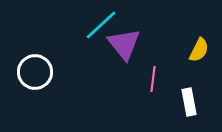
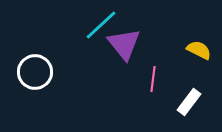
yellow semicircle: rotated 90 degrees counterclockwise
white rectangle: rotated 48 degrees clockwise
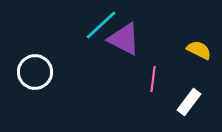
purple triangle: moved 5 px up; rotated 24 degrees counterclockwise
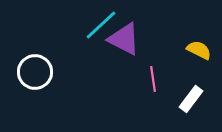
pink line: rotated 15 degrees counterclockwise
white rectangle: moved 2 px right, 3 px up
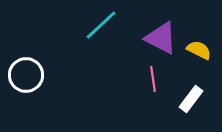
purple triangle: moved 37 px right, 1 px up
white circle: moved 9 px left, 3 px down
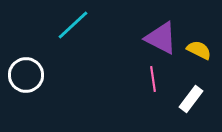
cyan line: moved 28 px left
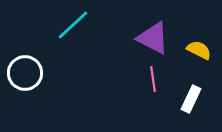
purple triangle: moved 8 px left
white circle: moved 1 px left, 2 px up
white rectangle: rotated 12 degrees counterclockwise
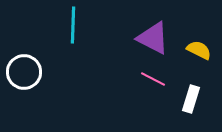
cyan line: rotated 45 degrees counterclockwise
white circle: moved 1 px left, 1 px up
pink line: rotated 55 degrees counterclockwise
white rectangle: rotated 8 degrees counterclockwise
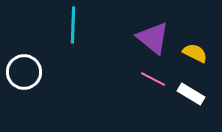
purple triangle: rotated 12 degrees clockwise
yellow semicircle: moved 4 px left, 3 px down
white rectangle: moved 5 px up; rotated 76 degrees counterclockwise
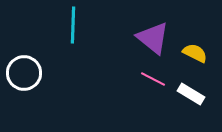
white circle: moved 1 px down
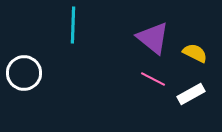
white rectangle: rotated 60 degrees counterclockwise
